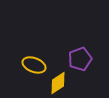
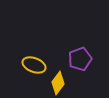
yellow diamond: rotated 20 degrees counterclockwise
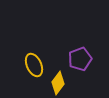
yellow ellipse: rotated 45 degrees clockwise
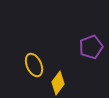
purple pentagon: moved 11 px right, 12 px up
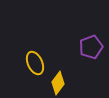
yellow ellipse: moved 1 px right, 2 px up
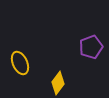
yellow ellipse: moved 15 px left
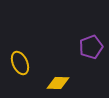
yellow diamond: rotated 55 degrees clockwise
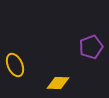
yellow ellipse: moved 5 px left, 2 px down
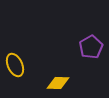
purple pentagon: rotated 10 degrees counterclockwise
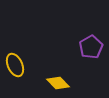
yellow diamond: rotated 45 degrees clockwise
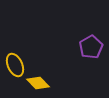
yellow diamond: moved 20 px left
